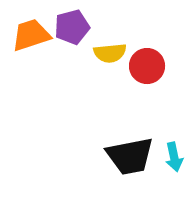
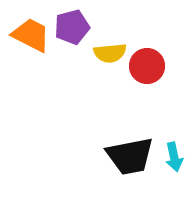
orange trapezoid: rotated 45 degrees clockwise
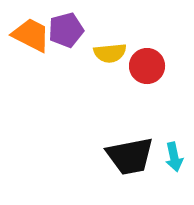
purple pentagon: moved 6 px left, 3 px down
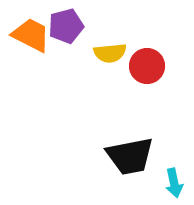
purple pentagon: moved 4 px up
cyan arrow: moved 26 px down
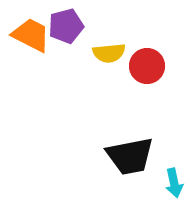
yellow semicircle: moved 1 px left
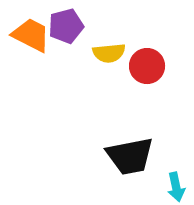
cyan arrow: moved 2 px right, 4 px down
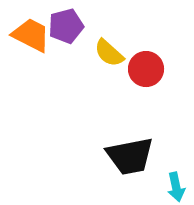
yellow semicircle: rotated 48 degrees clockwise
red circle: moved 1 px left, 3 px down
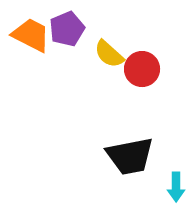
purple pentagon: moved 1 px right, 3 px down; rotated 8 degrees counterclockwise
yellow semicircle: moved 1 px down
red circle: moved 4 px left
cyan arrow: rotated 12 degrees clockwise
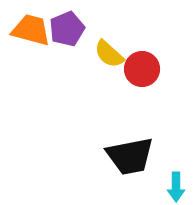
orange trapezoid: moved 5 px up; rotated 12 degrees counterclockwise
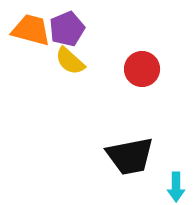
yellow semicircle: moved 39 px left, 7 px down
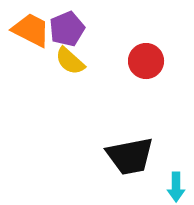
orange trapezoid: rotated 12 degrees clockwise
red circle: moved 4 px right, 8 px up
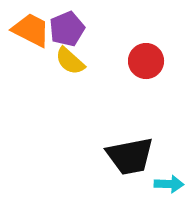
cyan arrow: moved 7 px left, 3 px up; rotated 88 degrees counterclockwise
